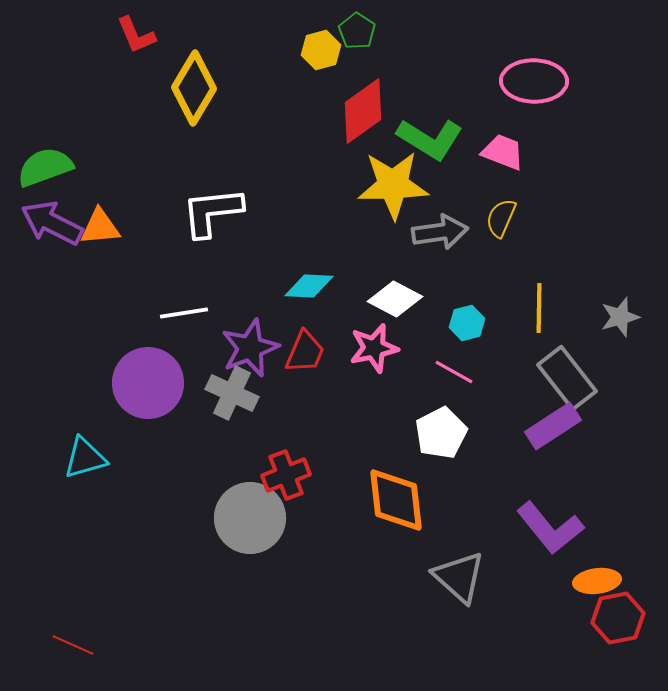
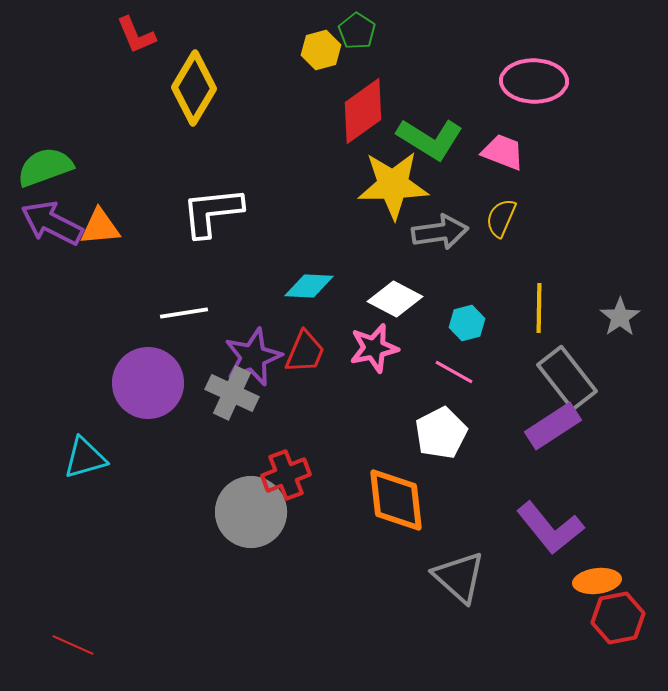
gray star: rotated 18 degrees counterclockwise
purple star: moved 3 px right, 9 px down
gray circle: moved 1 px right, 6 px up
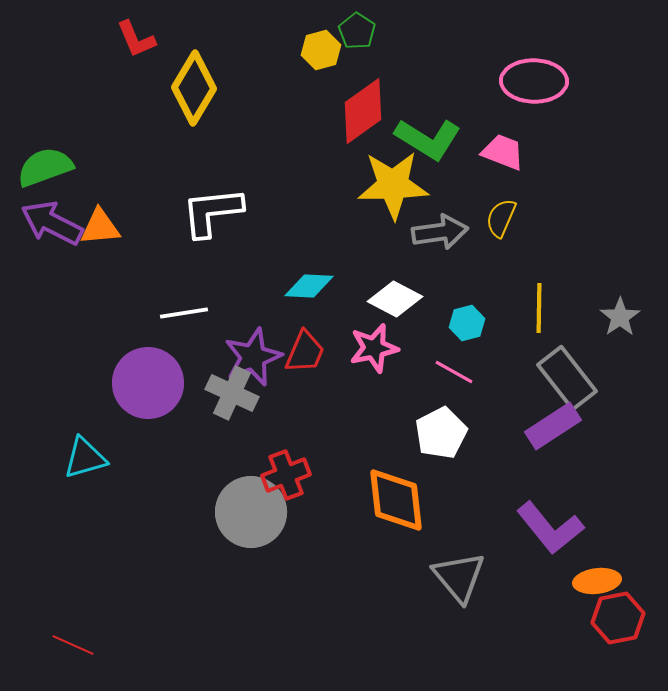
red L-shape: moved 4 px down
green L-shape: moved 2 px left
gray triangle: rotated 8 degrees clockwise
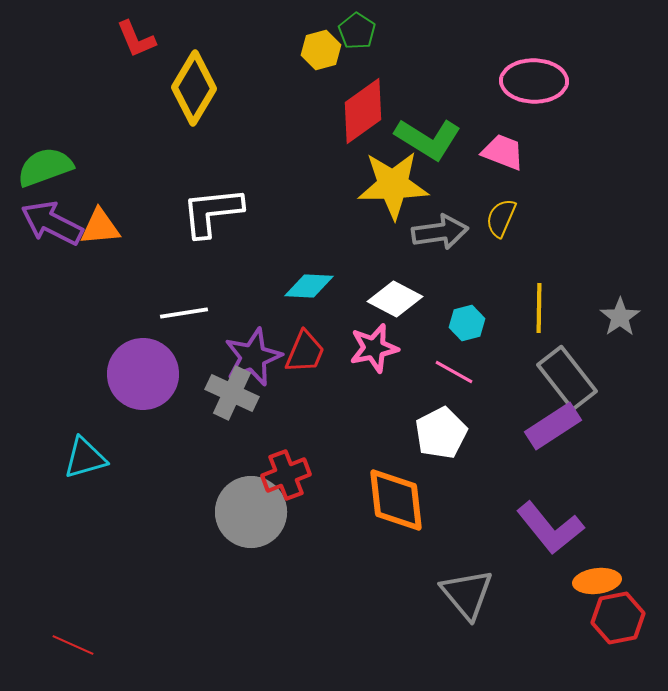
purple circle: moved 5 px left, 9 px up
gray triangle: moved 8 px right, 17 px down
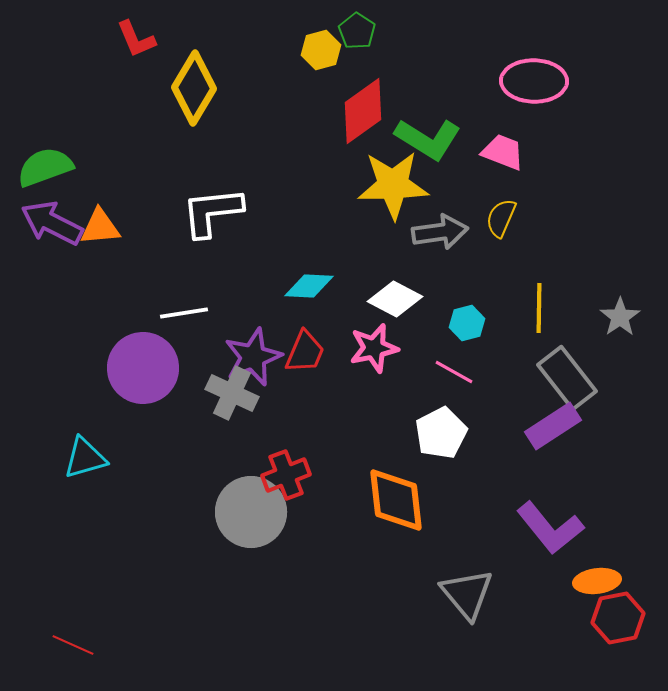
purple circle: moved 6 px up
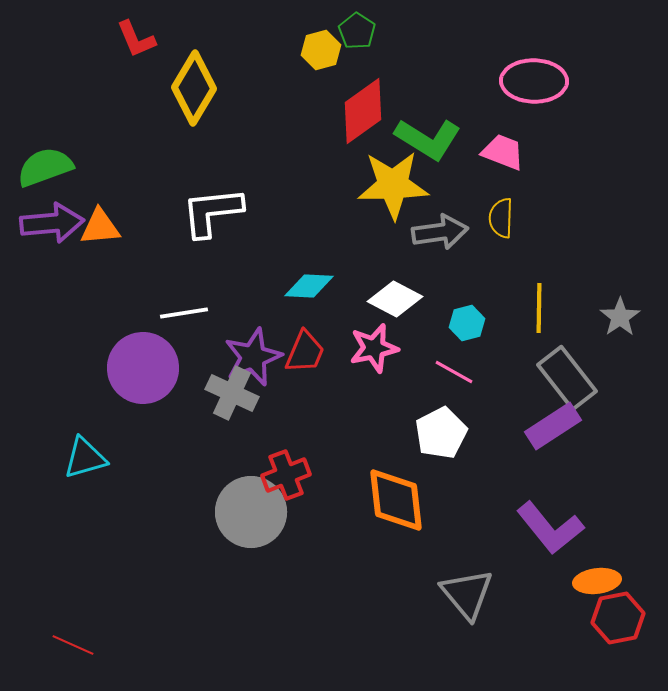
yellow semicircle: rotated 21 degrees counterclockwise
purple arrow: rotated 148 degrees clockwise
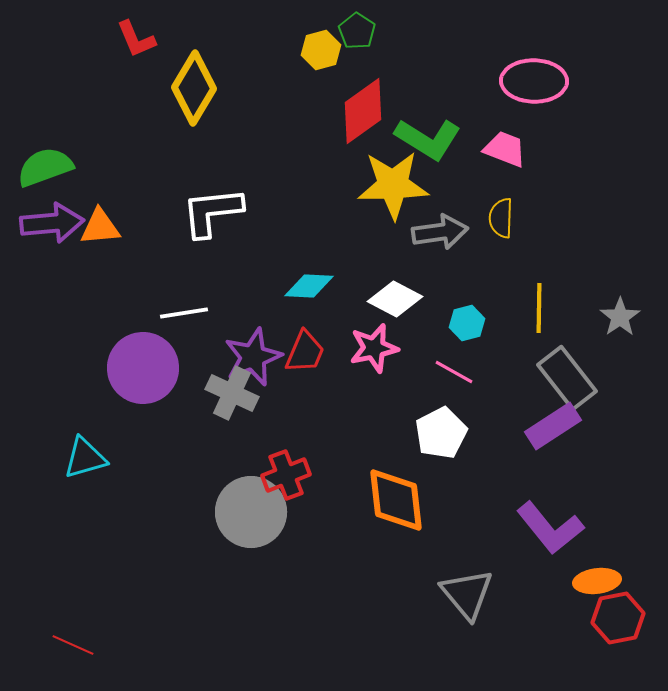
pink trapezoid: moved 2 px right, 3 px up
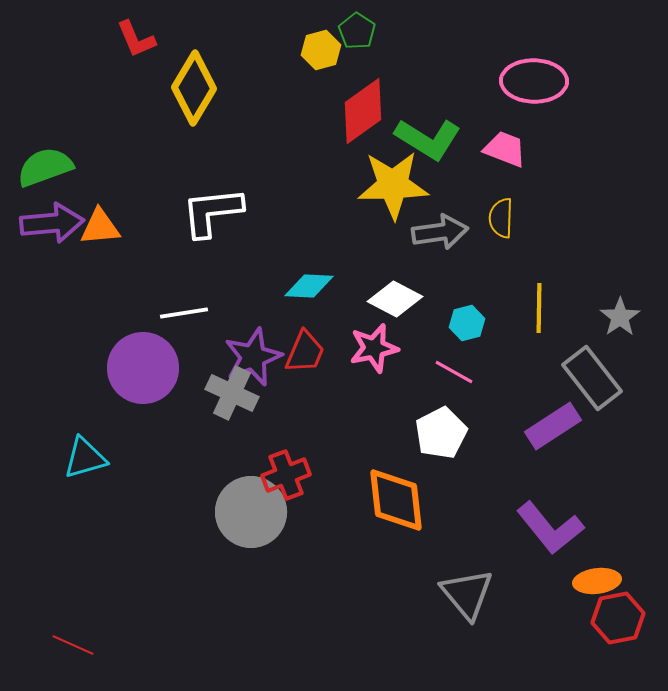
gray rectangle: moved 25 px right
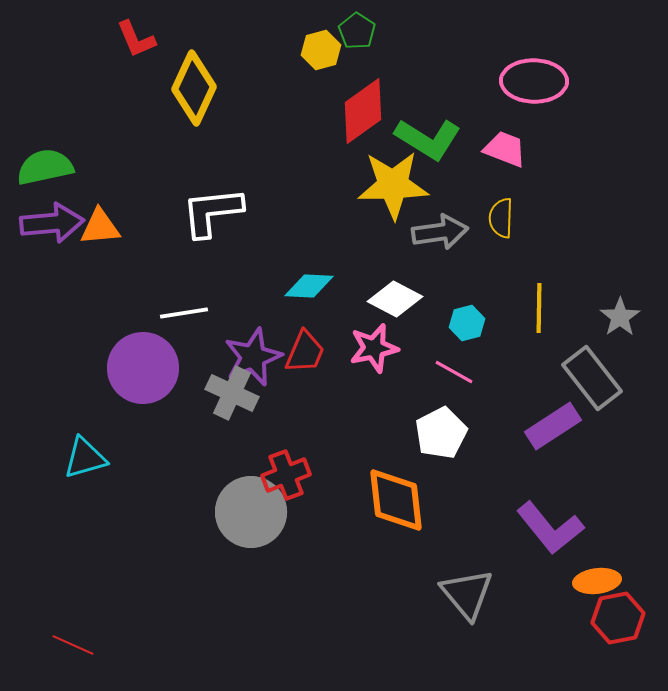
yellow diamond: rotated 6 degrees counterclockwise
green semicircle: rotated 8 degrees clockwise
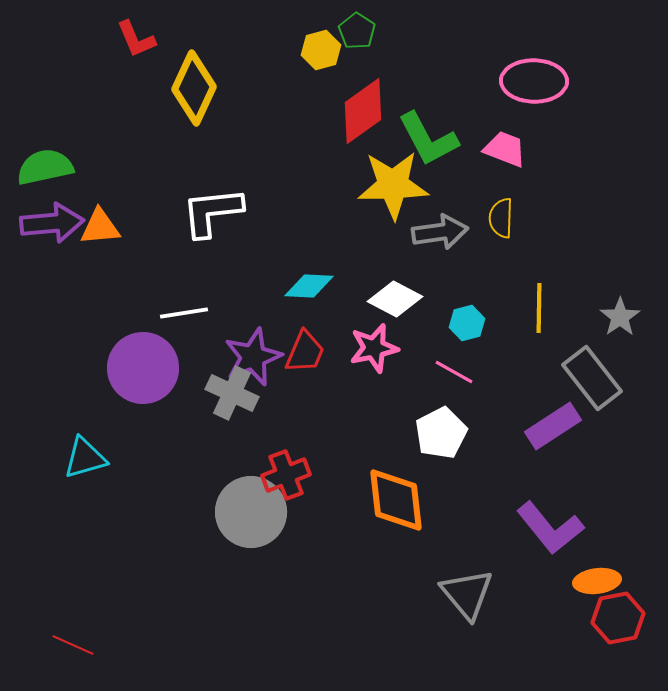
green L-shape: rotated 30 degrees clockwise
